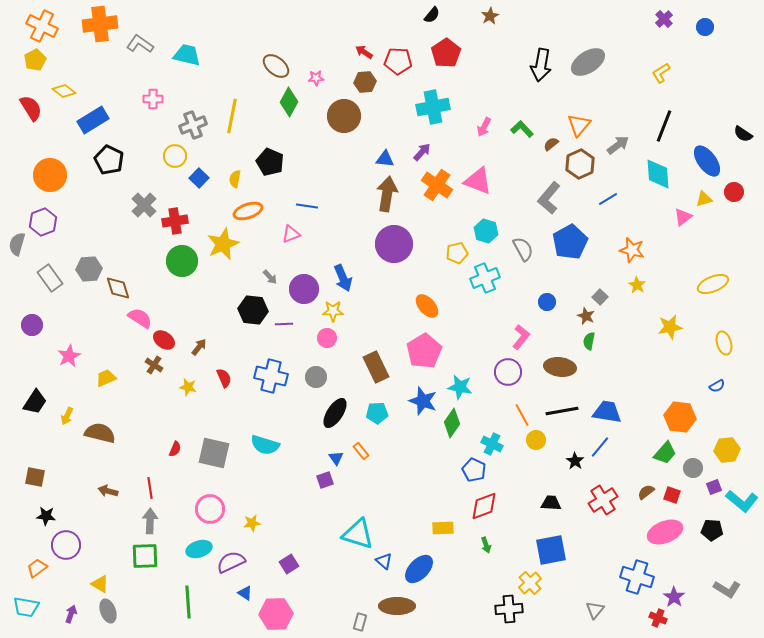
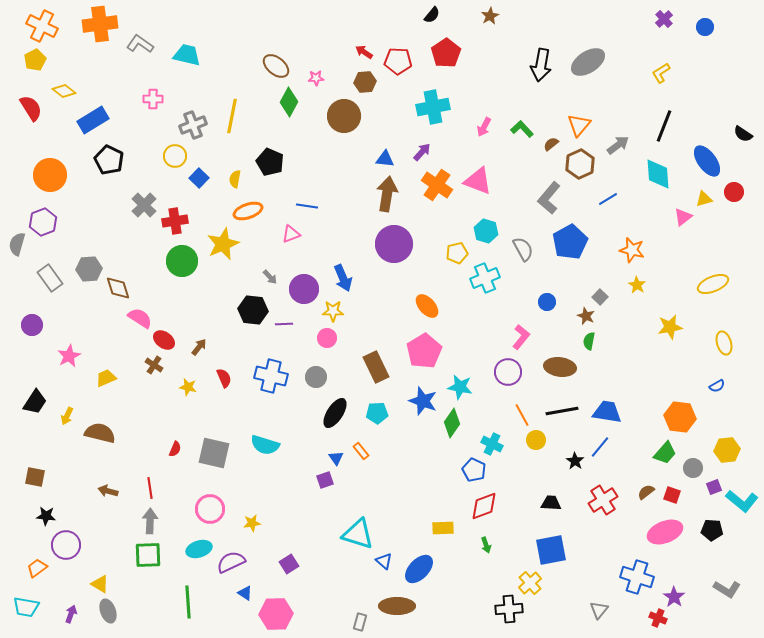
green square at (145, 556): moved 3 px right, 1 px up
gray triangle at (595, 610): moved 4 px right
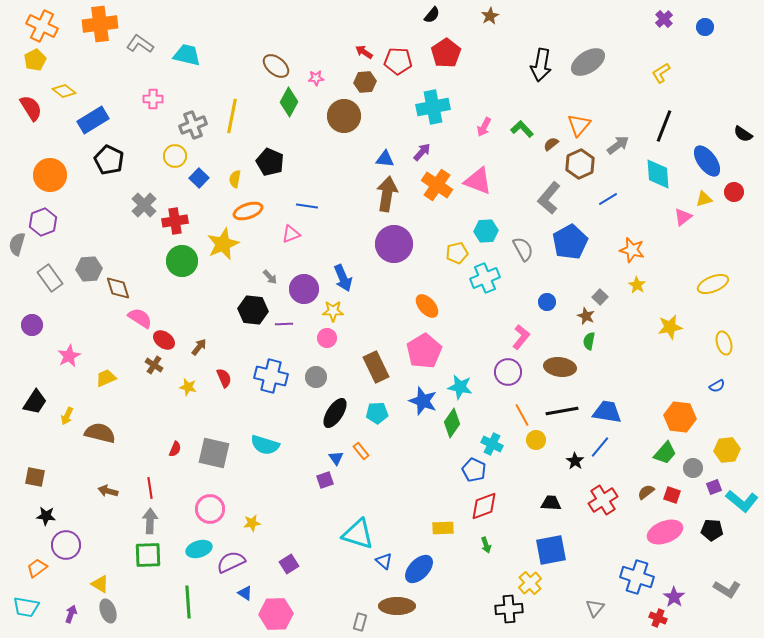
cyan hexagon at (486, 231): rotated 20 degrees counterclockwise
gray triangle at (599, 610): moved 4 px left, 2 px up
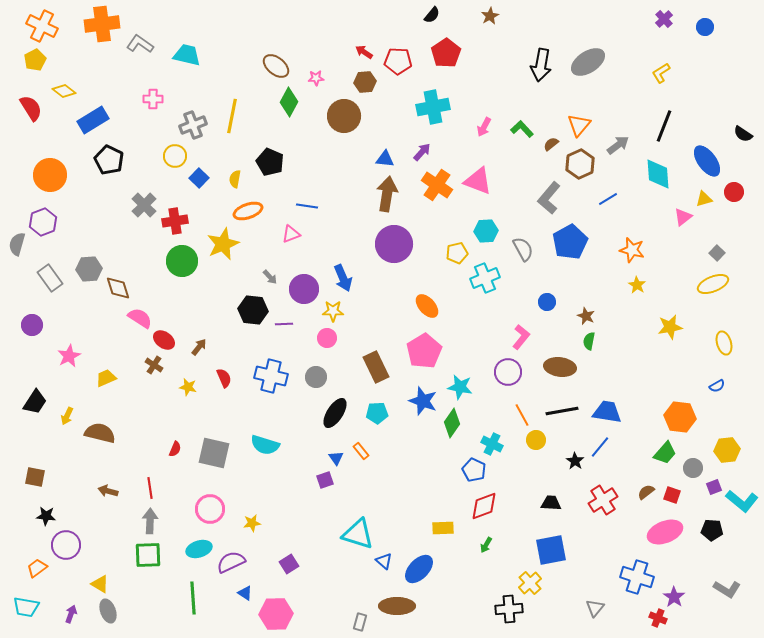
orange cross at (100, 24): moved 2 px right
gray square at (600, 297): moved 117 px right, 44 px up
green arrow at (486, 545): rotated 49 degrees clockwise
green line at (188, 602): moved 5 px right, 4 px up
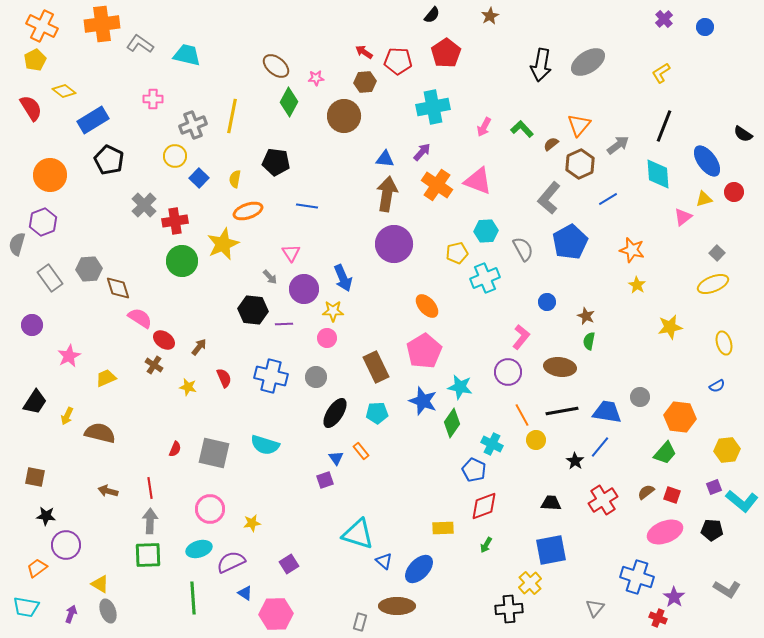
black pentagon at (270, 162): moved 6 px right; rotated 16 degrees counterclockwise
pink triangle at (291, 234): moved 19 px down; rotated 42 degrees counterclockwise
gray circle at (693, 468): moved 53 px left, 71 px up
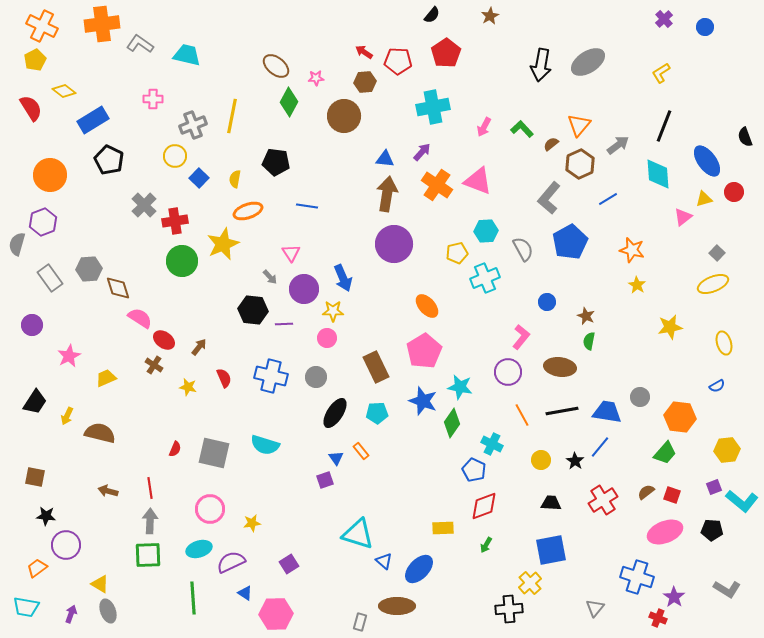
black semicircle at (743, 134): moved 2 px right, 3 px down; rotated 36 degrees clockwise
yellow circle at (536, 440): moved 5 px right, 20 px down
